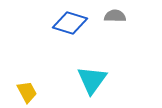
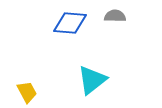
blue diamond: rotated 12 degrees counterclockwise
cyan triangle: rotated 16 degrees clockwise
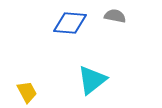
gray semicircle: rotated 10 degrees clockwise
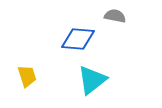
blue diamond: moved 8 px right, 16 px down
yellow trapezoid: moved 16 px up; rotated 10 degrees clockwise
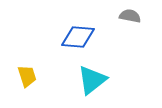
gray semicircle: moved 15 px right
blue diamond: moved 2 px up
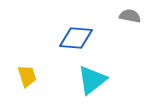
blue diamond: moved 2 px left, 1 px down
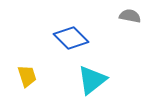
blue diamond: moved 5 px left; rotated 40 degrees clockwise
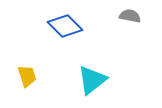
blue diamond: moved 6 px left, 12 px up
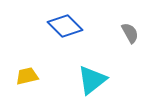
gray semicircle: moved 17 px down; rotated 50 degrees clockwise
yellow trapezoid: rotated 85 degrees counterclockwise
